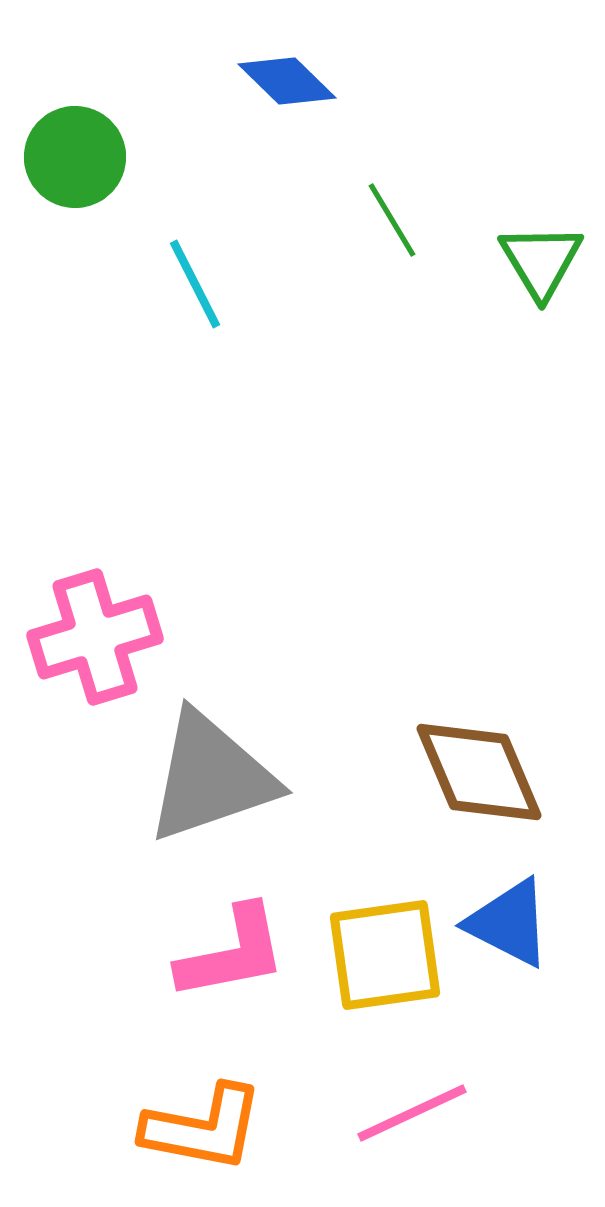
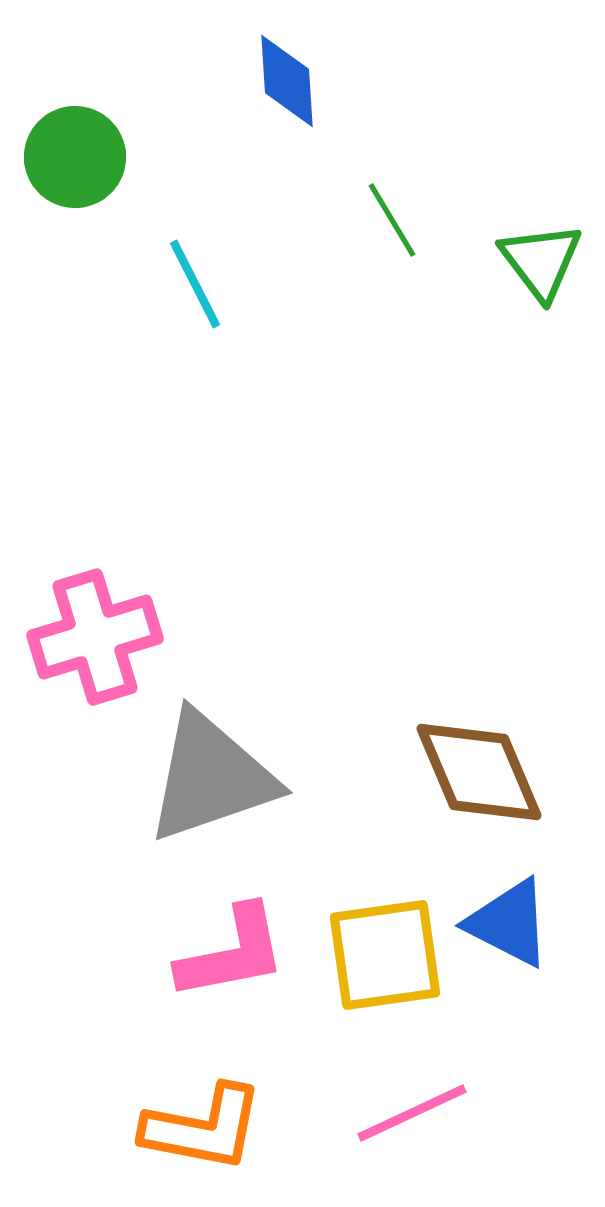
blue diamond: rotated 42 degrees clockwise
green triangle: rotated 6 degrees counterclockwise
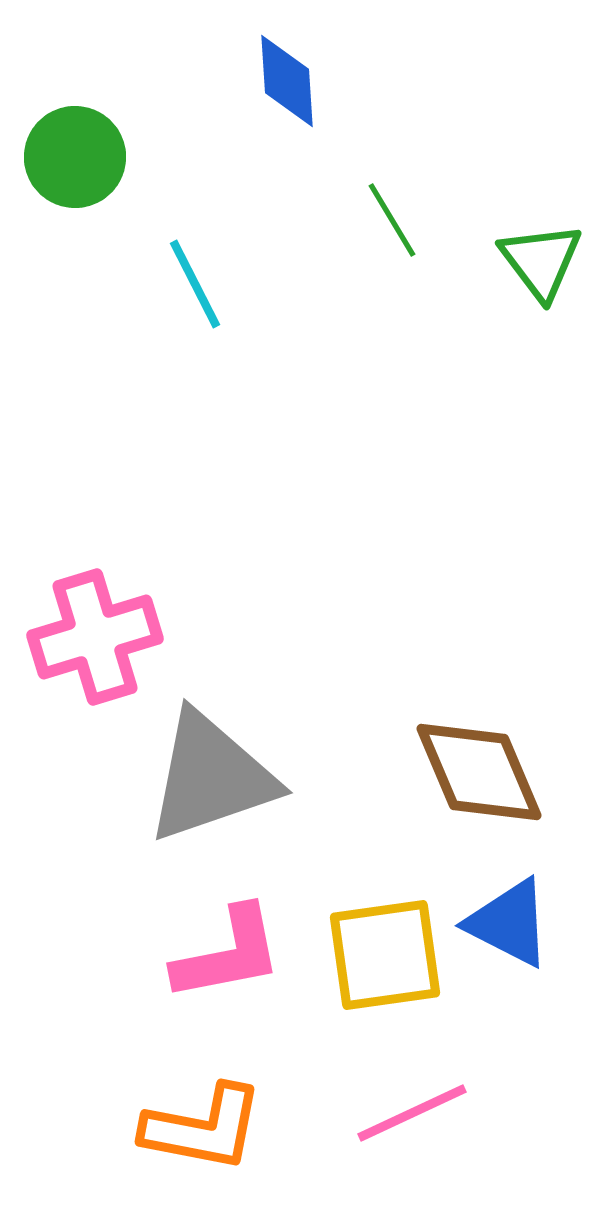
pink L-shape: moved 4 px left, 1 px down
